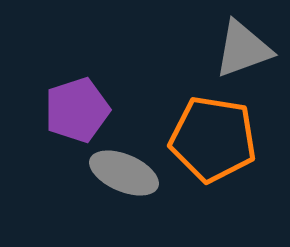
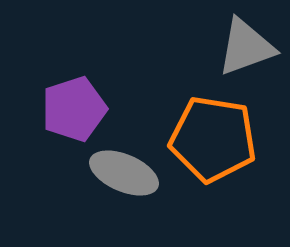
gray triangle: moved 3 px right, 2 px up
purple pentagon: moved 3 px left, 1 px up
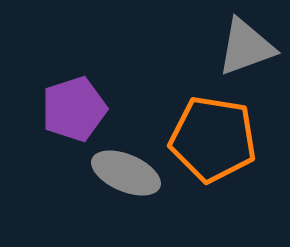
gray ellipse: moved 2 px right
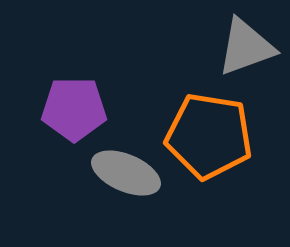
purple pentagon: rotated 18 degrees clockwise
orange pentagon: moved 4 px left, 3 px up
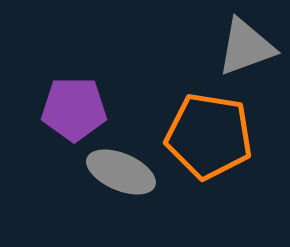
gray ellipse: moved 5 px left, 1 px up
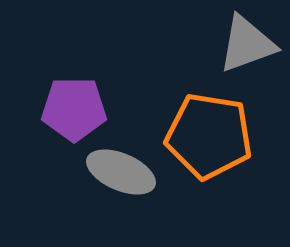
gray triangle: moved 1 px right, 3 px up
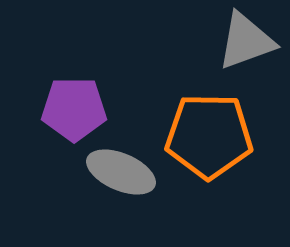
gray triangle: moved 1 px left, 3 px up
orange pentagon: rotated 8 degrees counterclockwise
